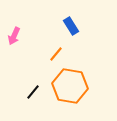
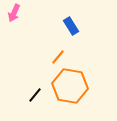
pink arrow: moved 23 px up
orange line: moved 2 px right, 3 px down
black line: moved 2 px right, 3 px down
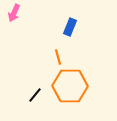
blue rectangle: moved 1 px left, 1 px down; rotated 54 degrees clockwise
orange line: rotated 56 degrees counterclockwise
orange hexagon: rotated 8 degrees counterclockwise
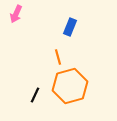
pink arrow: moved 2 px right, 1 px down
orange hexagon: rotated 16 degrees counterclockwise
black line: rotated 14 degrees counterclockwise
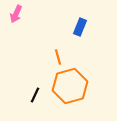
blue rectangle: moved 10 px right
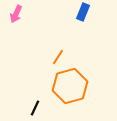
blue rectangle: moved 3 px right, 15 px up
orange line: rotated 49 degrees clockwise
black line: moved 13 px down
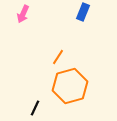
pink arrow: moved 7 px right
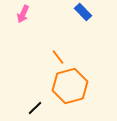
blue rectangle: rotated 66 degrees counterclockwise
orange line: rotated 70 degrees counterclockwise
black line: rotated 21 degrees clockwise
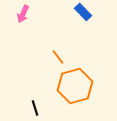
orange hexagon: moved 5 px right
black line: rotated 63 degrees counterclockwise
